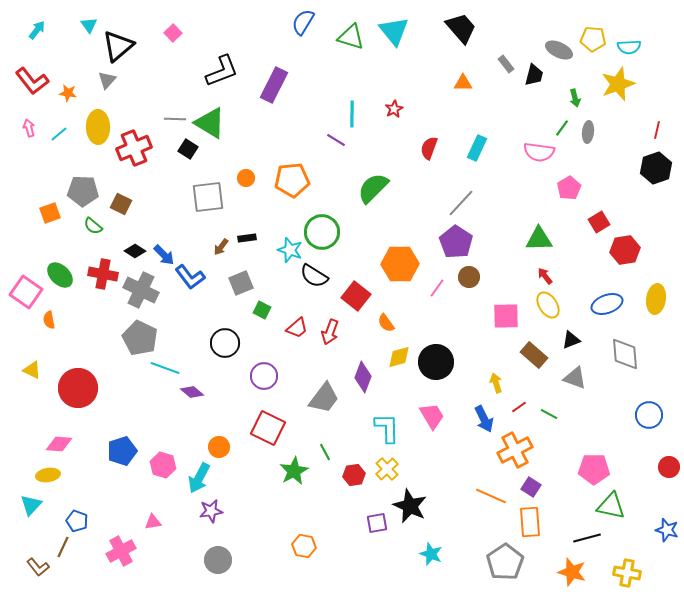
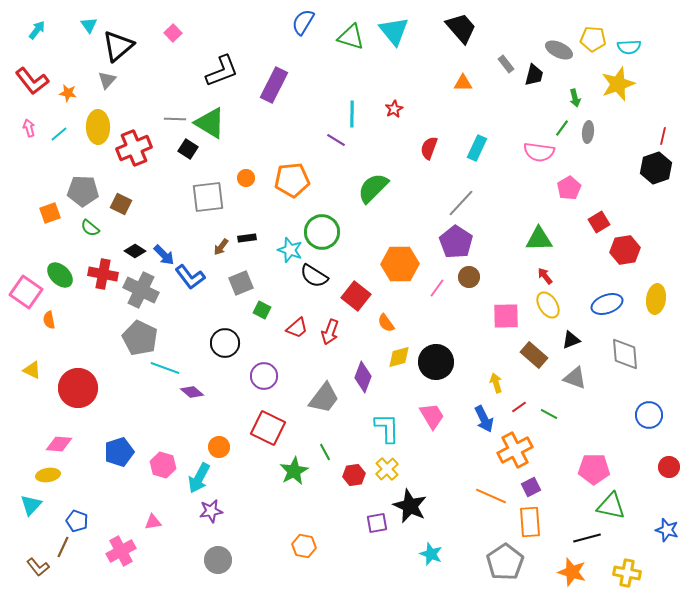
red line at (657, 130): moved 6 px right, 6 px down
green semicircle at (93, 226): moved 3 px left, 2 px down
blue pentagon at (122, 451): moved 3 px left, 1 px down
purple square at (531, 487): rotated 30 degrees clockwise
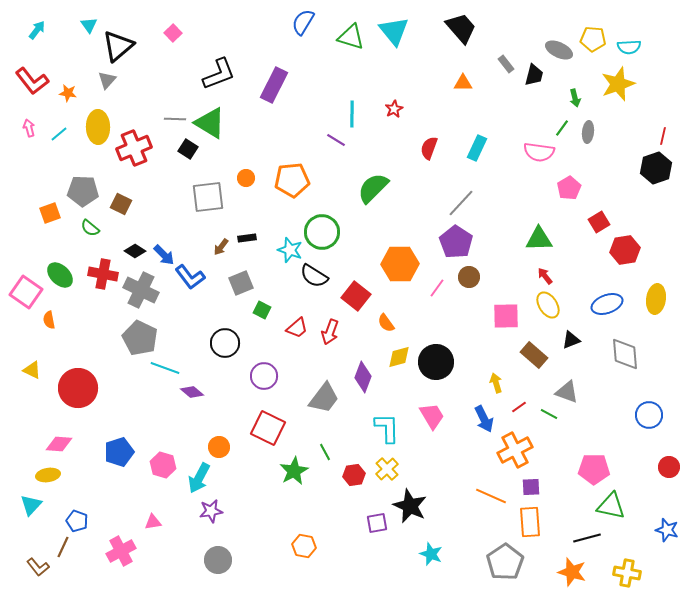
black L-shape at (222, 71): moved 3 px left, 3 px down
gray triangle at (575, 378): moved 8 px left, 14 px down
purple square at (531, 487): rotated 24 degrees clockwise
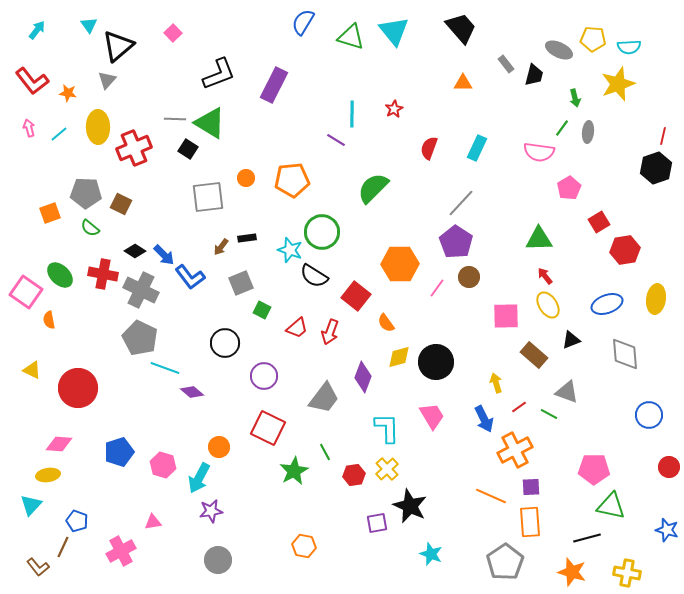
gray pentagon at (83, 191): moved 3 px right, 2 px down
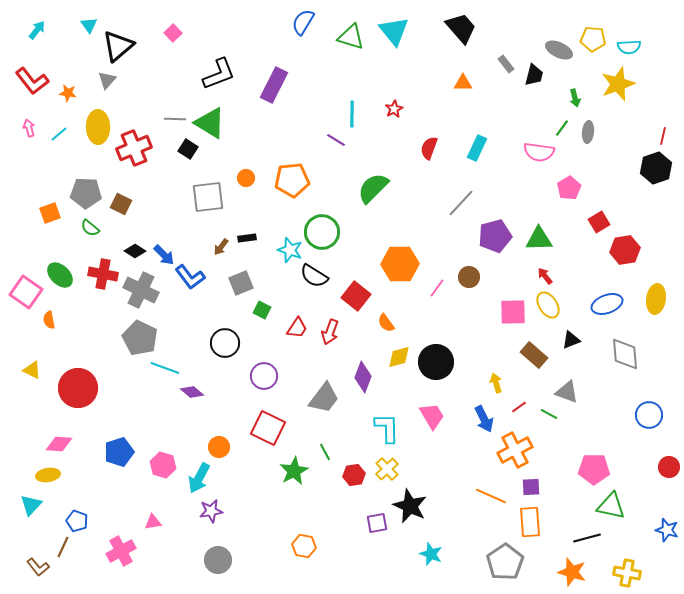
purple pentagon at (456, 242): moved 39 px right, 6 px up; rotated 24 degrees clockwise
pink square at (506, 316): moved 7 px right, 4 px up
red trapezoid at (297, 328): rotated 15 degrees counterclockwise
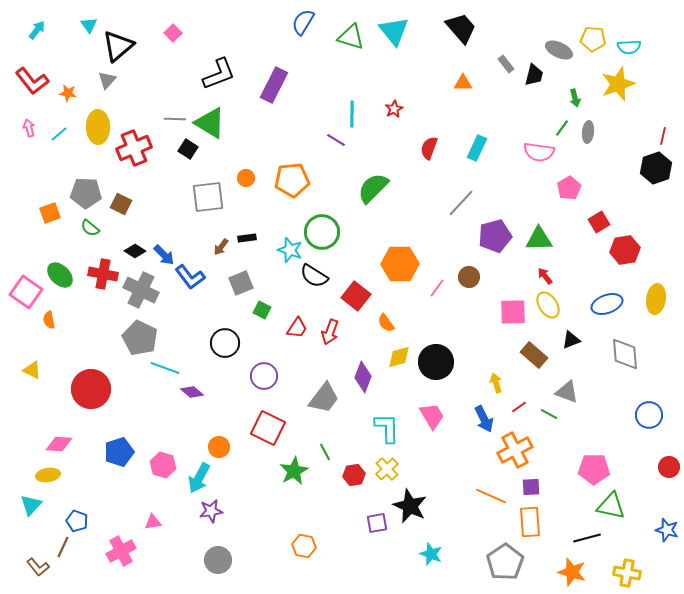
red circle at (78, 388): moved 13 px right, 1 px down
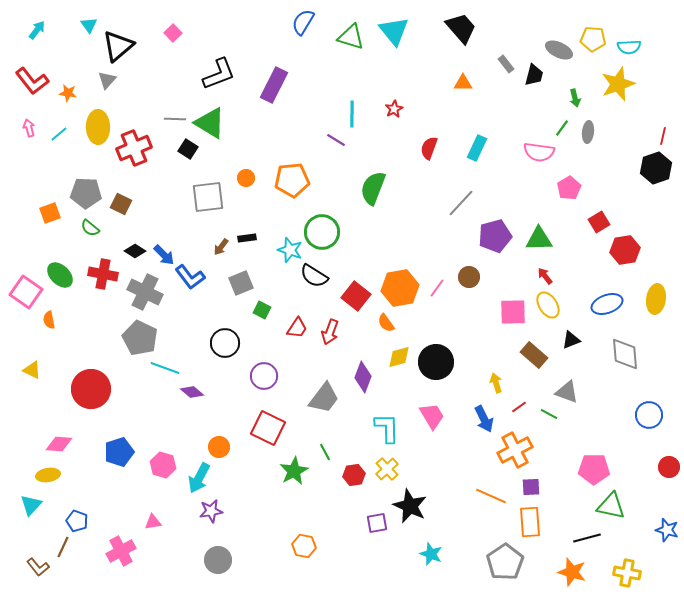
green semicircle at (373, 188): rotated 24 degrees counterclockwise
orange hexagon at (400, 264): moved 24 px down; rotated 9 degrees counterclockwise
gray cross at (141, 290): moved 4 px right, 2 px down
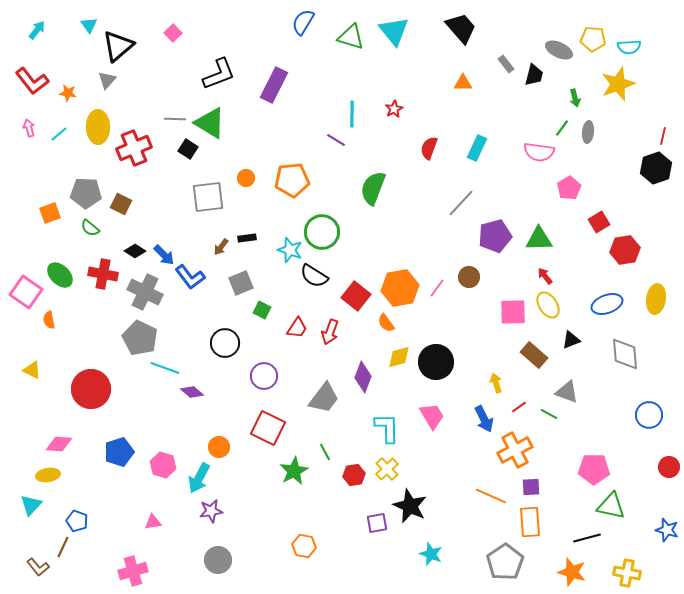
pink cross at (121, 551): moved 12 px right, 20 px down; rotated 12 degrees clockwise
